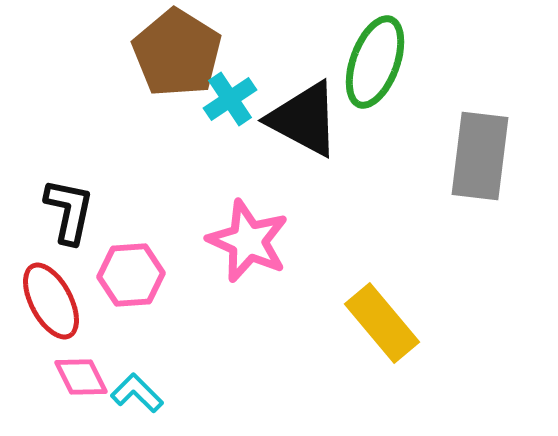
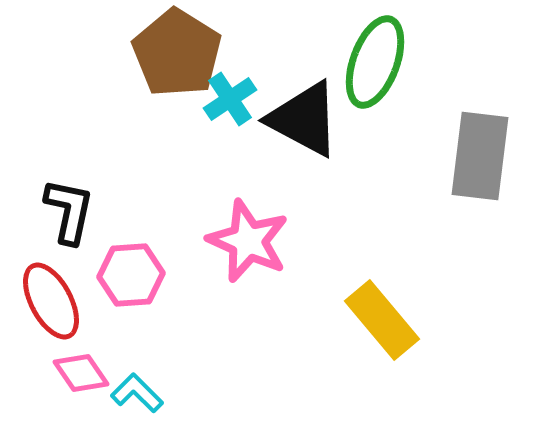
yellow rectangle: moved 3 px up
pink diamond: moved 4 px up; rotated 8 degrees counterclockwise
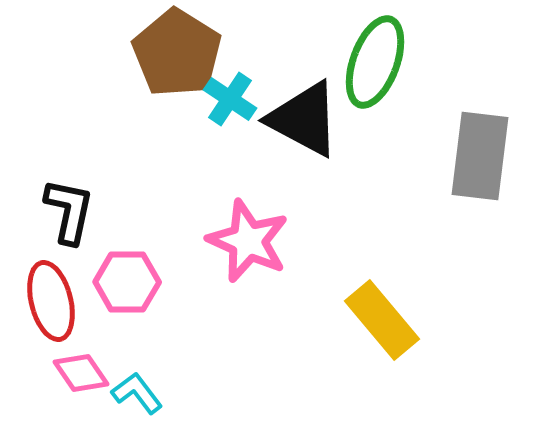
cyan cross: rotated 22 degrees counterclockwise
pink hexagon: moved 4 px left, 7 px down; rotated 4 degrees clockwise
red ellipse: rotated 14 degrees clockwise
cyan L-shape: rotated 8 degrees clockwise
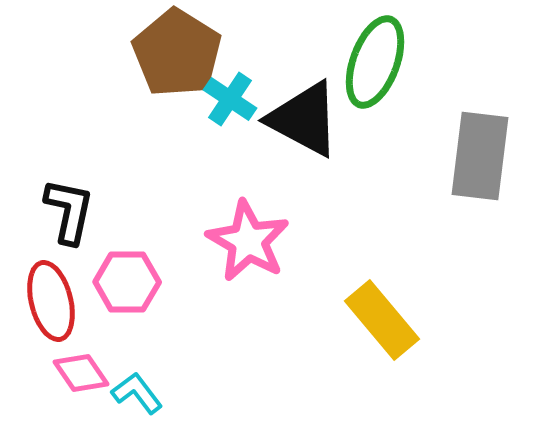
pink star: rotated 6 degrees clockwise
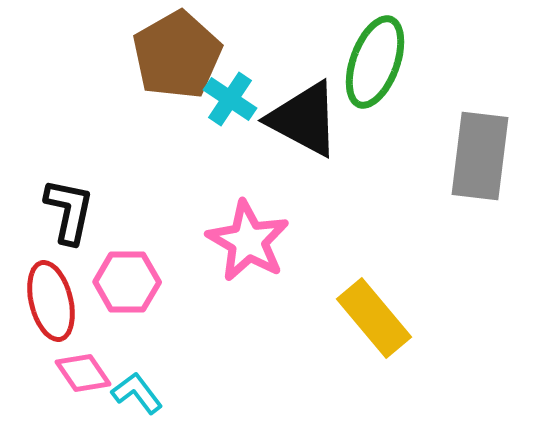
brown pentagon: moved 2 px down; rotated 10 degrees clockwise
yellow rectangle: moved 8 px left, 2 px up
pink diamond: moved 2 px right
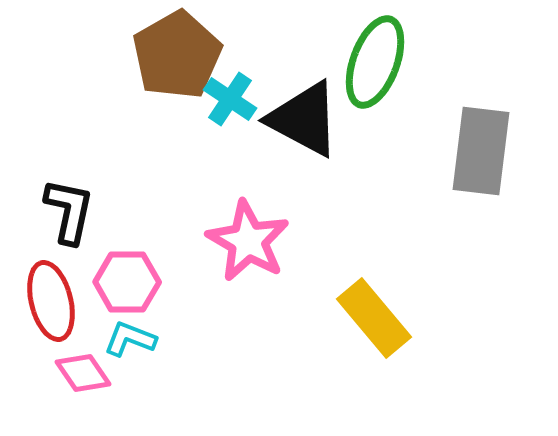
gray rectangle: moved 1 px right, 5 px up
cyan L-shape: moved 7 px left, 54 px up; rotated 32 degrees counterclockwise
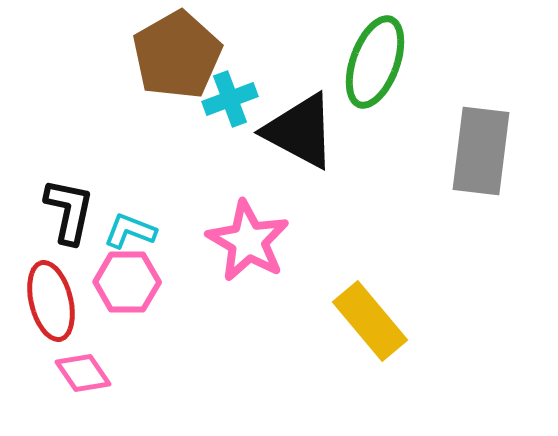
cyan cross: rotated 36 degrees clockwise
black triangle: moved 4 px left, 12 px down
yellow rectangle: moved 4 px left, 3 px down
cyan L-shape: moved 108 px up
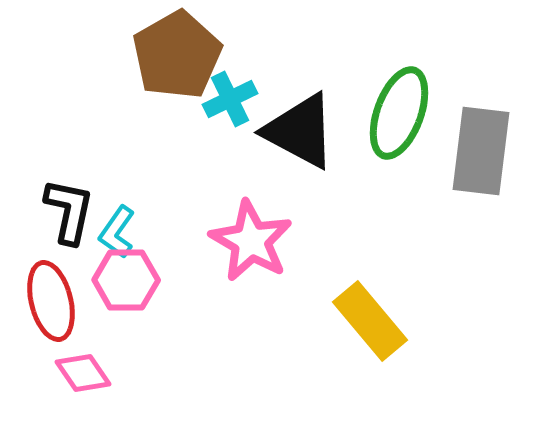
green ellipse: moved 24 px right, 51 px down
cyan cross: rotated 6 degrees counterclockwise
cyan L-shape: moved 13 px left, 1 px down; rotated 76 degrees counterclockwise
pink star: moved 3 px right
pink hexagon: moved 1 px left, 2 px up
